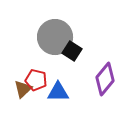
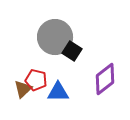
purple diamond: rotated 12 degrees clockwise
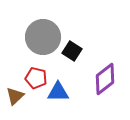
gray circle: moved 12 px left
red pentagon: moved 2 px up
brown triangle: moved 8 px left, 7 px down
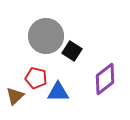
gray circle: moved 3 px right, 1 px up
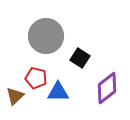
black square: moved 8 px right, 7 px down
purple diamond: moved 2 px right, 9 px down
